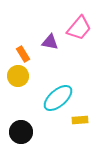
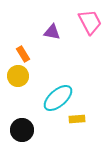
pink trapezoid: moved 11 px right, 6 px up; rotated 68 degrees counterclockwise
purple triangle: moved 2 px right, 10 px up
yellow rectangle: moved 3 px left, 1 px up
black circle: moved 1 px right, 2 px up
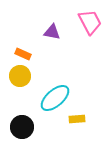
orange rectangle: rotated 35 degrees counterclockwise
yellow circle: moved 2 px right
cyan ellipse: moved 3 px left
black circle: moved 3 px up
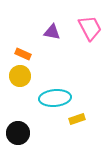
pink trapezoid: moved 6 px down
cyan ellipse: rotated 36 degrees clockwise
yellow rectangle: rotated 14 degrees counterclockwise
black circle: moved 4 px left, 6 px down
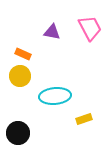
cyan ellipse: moved 2 px up
yellow rectangle: moved 7 px right
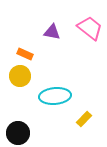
pink trapezoid: rotated 24 degrees counterclockwise
orange rectangle: moved 2 px right
yellow rectangle: rotated 28 degrees counterclockwise
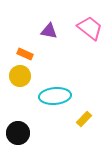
purple triangle: moved 3 px left, 1 px up
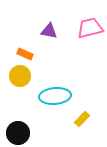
pink trapezoid: rotated 52 degrees counterclockwise
yellow rectangle: moved 2 px left
